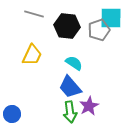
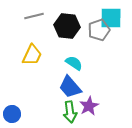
gray line: moved 2 px down; rotated 30 degrees counterclockwise
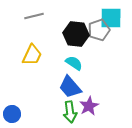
black hexagon: moved 9 px right, 8 px down
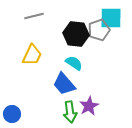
blue trapezoid: moved 6 px left, 3 px up
